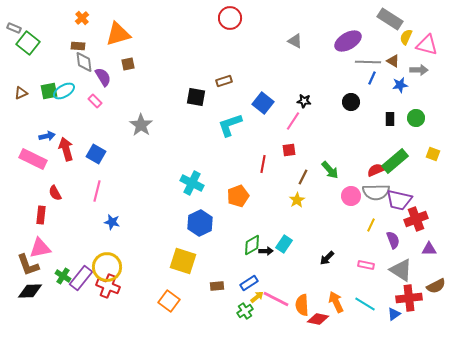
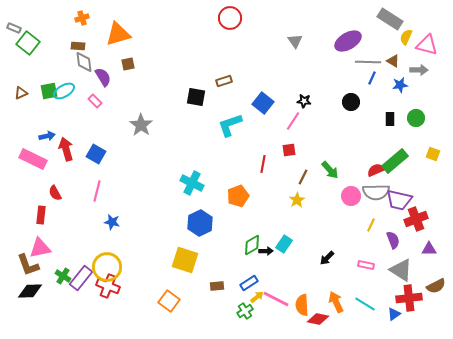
orange cross at (82, 18): rotated 24 degrees clockwise
gray triangle at (295, 41): rotated 28 degrees clockwise
yellow square at (183, 261): moved 2 px right, 1 px up
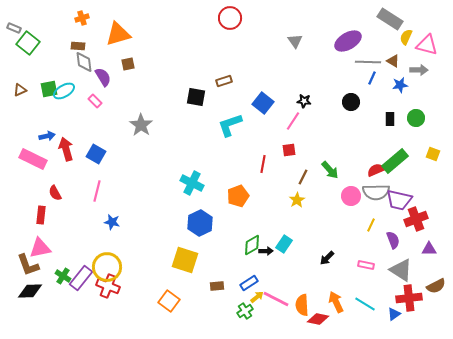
green square at (49, 91): moved 2 px up
brown triangle at (21, 93): moved 1 px left, 3 px up
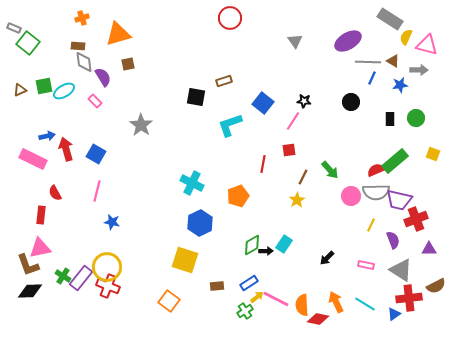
green square at (49, 89): moved 5 px left, 3 px up
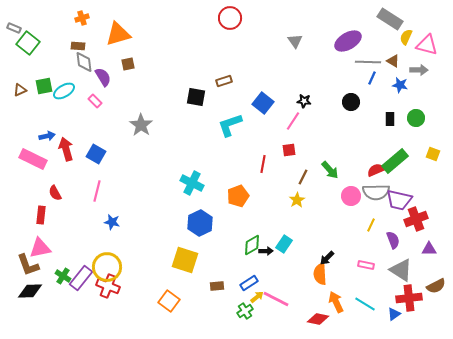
blue star at (400, 85): rotated 21 degrees clockwise
orange semicircle at (302, 305): moved 18 px right, 31 px up
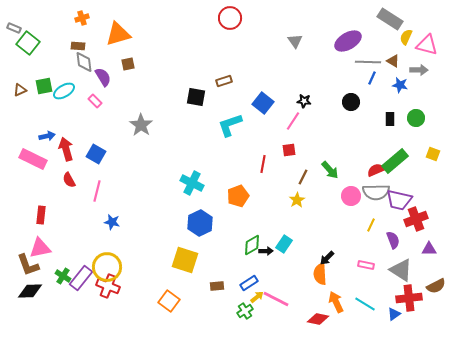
red semicircle at (55, 193): moved 14 px right, 13 px up
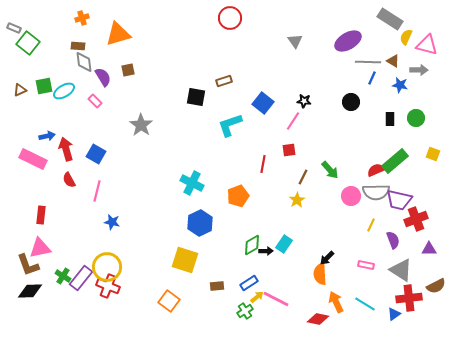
brown square at (128, 64): moved 6 px down
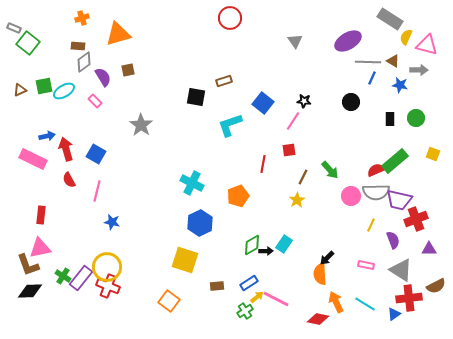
gray diamond at (84, 62): rotated 60 degrees clockwise
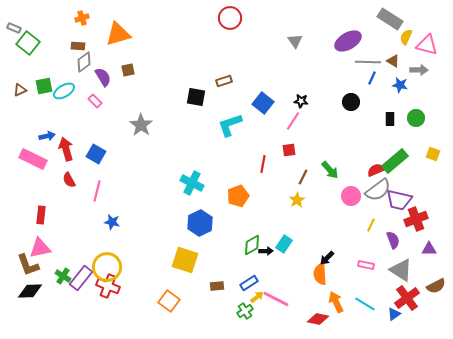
black star at (304, 101): moved 3 px left
gray semicircle at (376, 192): moved 2 px right, 2 px up; rotated 36 degrees counterclockwise
red cross at (409, 298): moved 2 px left; rotated 30 degrees counterclockwise
